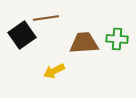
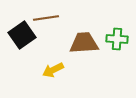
yellow arrow: moved 1 px left, 1 px up
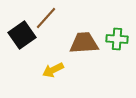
brown line: rotated 40 degrees counterclockwise
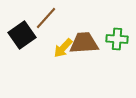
yellow arrow: moved 10 px right, 22 px up; rotated 20 degrees counterclockwise
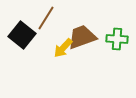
brown line: rotated 10 degrees counterclockwise
black square: rotated 16 degrees counterclockwise
brown trapezoid: moved 2 px left, 6 px up; rotated 16 degrees counterclockwise
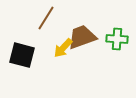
black square: moved 20 px down; rotated 24 degrees counterclockwise
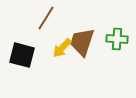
brown trapezoid: moved 5 px down; rotated 52 degrees counterclockwise
yellow arrow: moved 1 px left
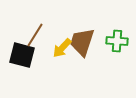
brown line: moved 11 px left, 17 px down
green cross: moved 2 px down
